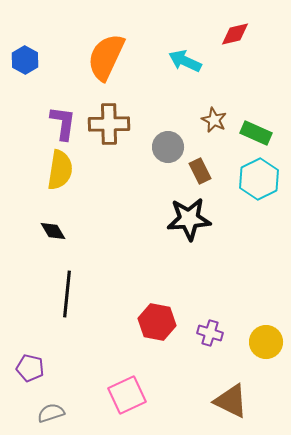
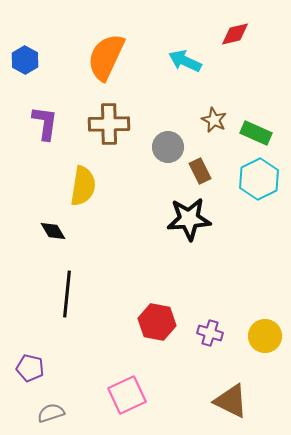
purple L-shape: moved 18 px left
yellow semicircle: moved 23 px right, 16 px down
yellow circle: moved 1 px left, 6 px up
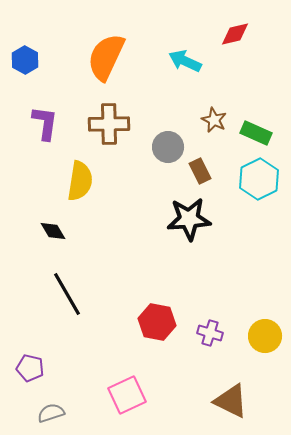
yellow semicircle: moved 3 px left, 5 px up
black line: rotated 36 degrees counterclockwise
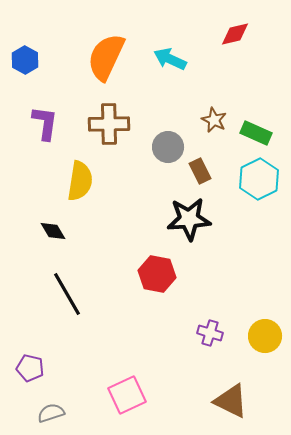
cyan arrow: moved 15 px left, 2 px up
red hexagon: moved 48 px up
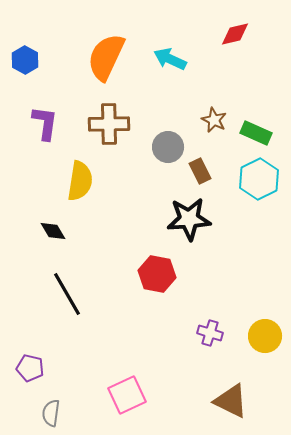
gray semicircle: rotated 64 degrees counterclockwise
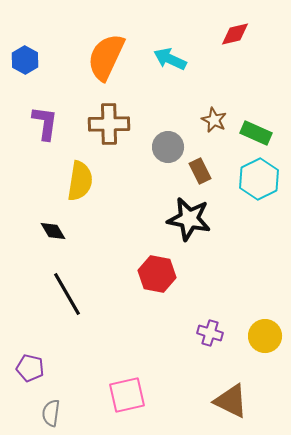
black star: rotated 15 degrees clockwise
pink square: rotated 12 degrees clockwise
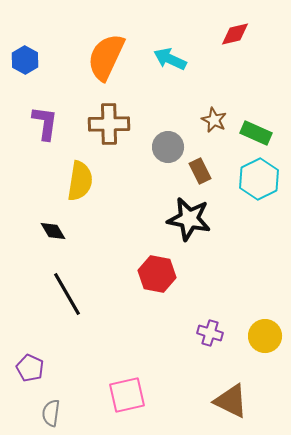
purple pentagon: rotated 12 degrees clockwise
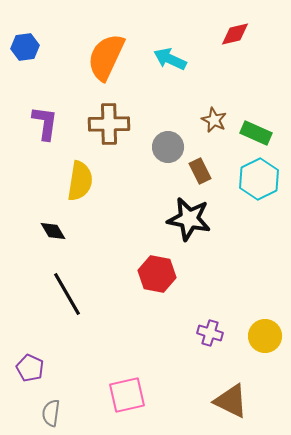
blue hexagon: moved 13 px up; rotated 24 degrees clockwise
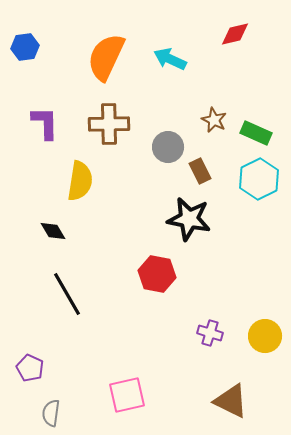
purple L-shape: rotated 9 degrees counterclockwise
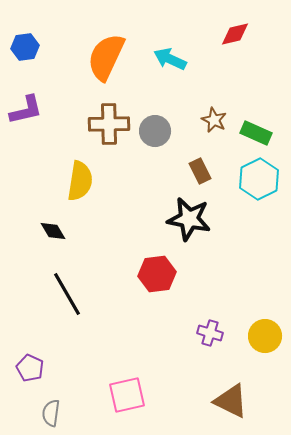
purple L-shape: moved 19 px left, 13 px up; rotated 78 degrees clockwise
gray circle: moved 13 px left, 16 px up
red hexagon: rotated 18 degrees counterclockwise
